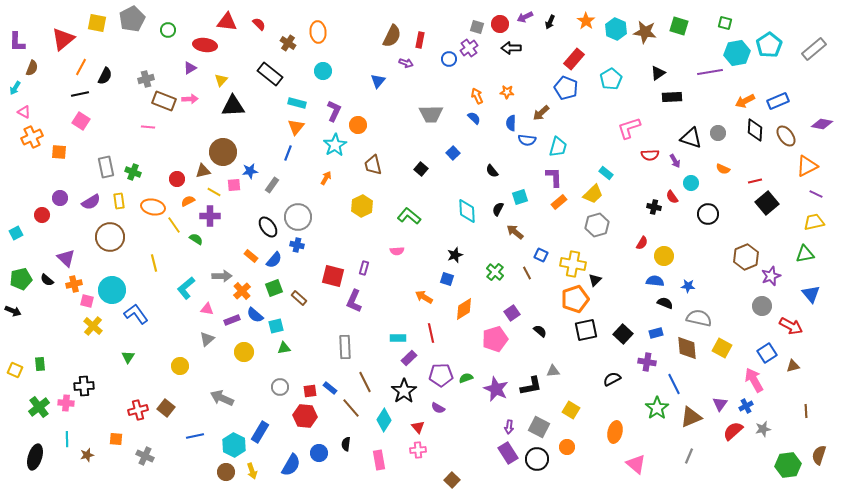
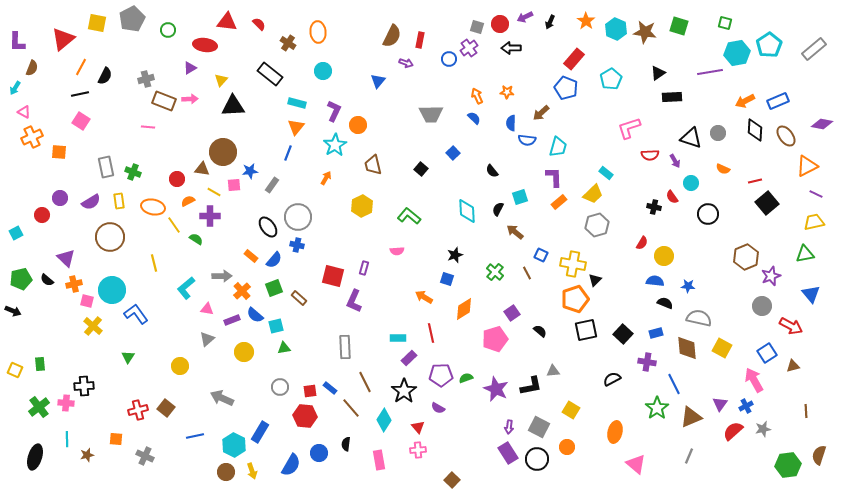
brown triangle at (203, 171): moved 1 px left, 2 px up; rotated 21 degrees clockwise
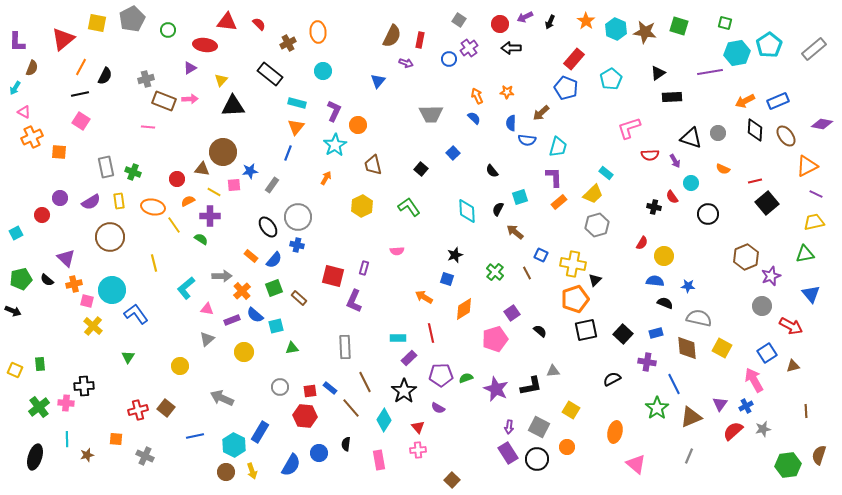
gray square at (477, 27): moved 18 px left, 7 px up; rotated 16 degrees clockwise
brown cross at (288, 43): rotated 28 degrees clockwise
green L-shape at (409, 216): moved 9 px up; rotated 15 degrees clockwise
green semicircle at (196, 239): moved 5 px right
green triangle at (284, 348): moved 8 px right
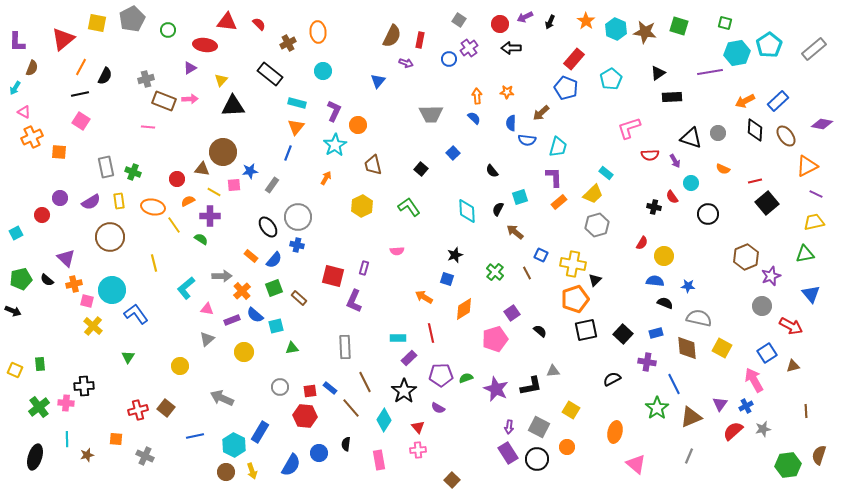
orange arrow at (477, 96): rotated 21 degrees clockwise
blue rectangle at (778, 101): rotated 20 degrees counterclockwise
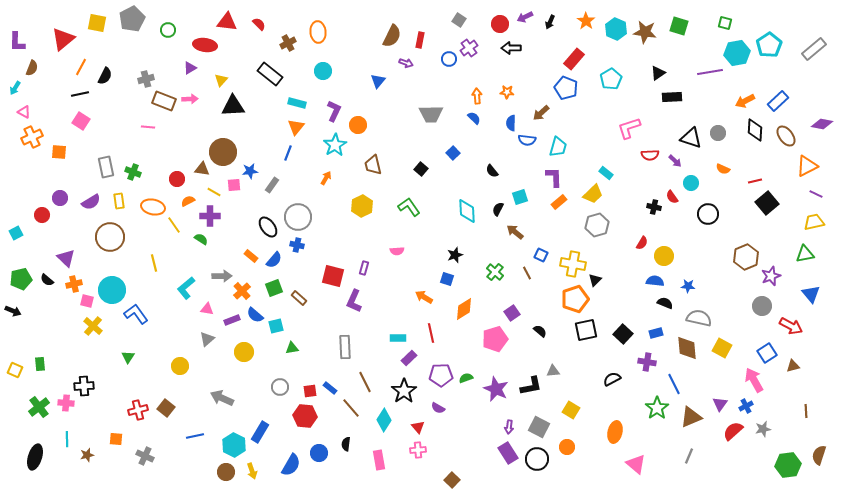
purple arrow at (675, 161): rotated 16 degrees counterclockwise
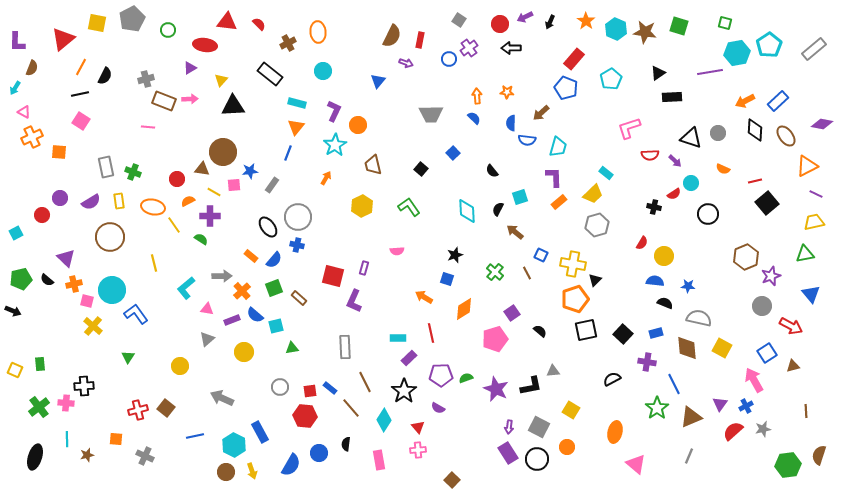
red semicircle at (672, 197): moved 2 px right, 3 px up; rotated 88 degrees counterclockwise
blue rectangle at (260, 432): rotated 60 degrees counterclockwise
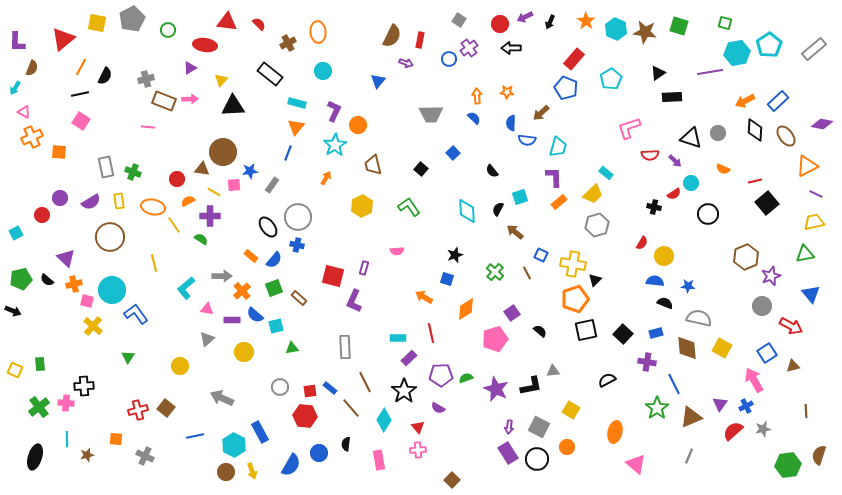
orange diamond at (464, 309): moved 2 px right
purple rectangle at (232, 320): rotated 21 degrees clockwise
black semicircle at (612, 379): moved 5 px left, 1 px down
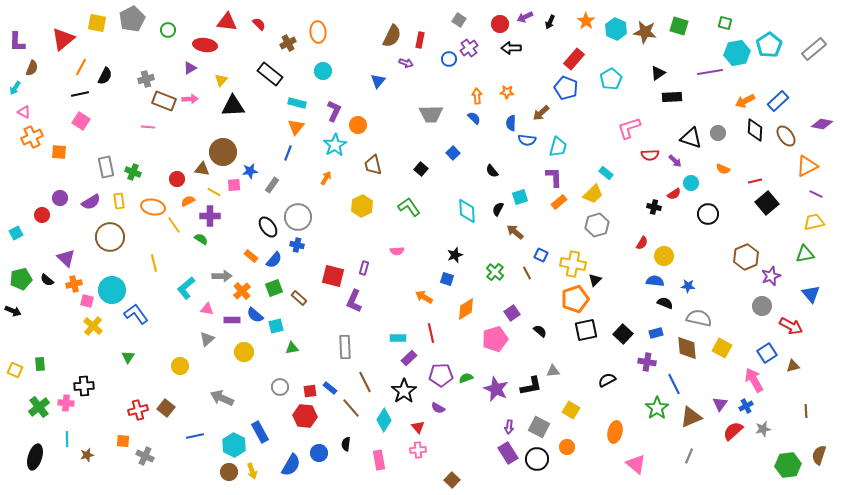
orange square at (116, 439): moved 7 px right, 2 px down
brown circle at (226, 472): moved 3 px right
